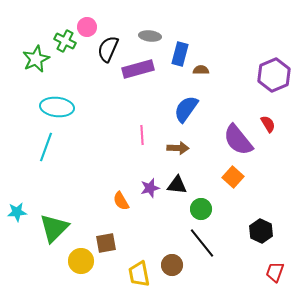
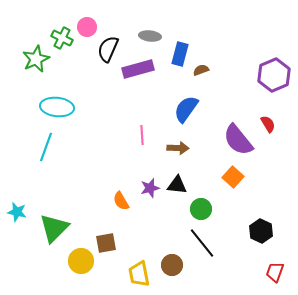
green cross: moved 3 px left, 3 px up
brown semicircle: rotated 21 degrees counterclockwise
cyan star: rotated 18 degrees clockwise
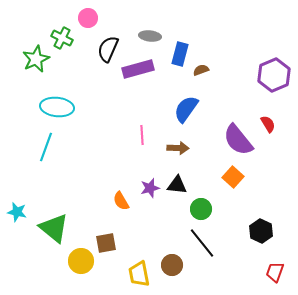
pink circle: moved 1 px right, 9 px up
green triangle: rotated 36 degrees counterclockwise
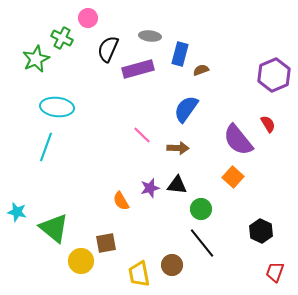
pink line: rotated 42 degrees counterclockwise
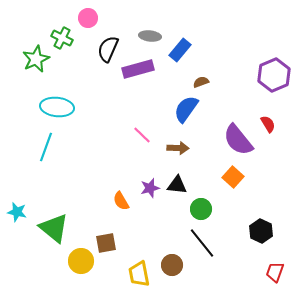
blue rectangle: moved 4 px up; rotated 25 degrees clockwise
brown semicircle: moved 12 px down
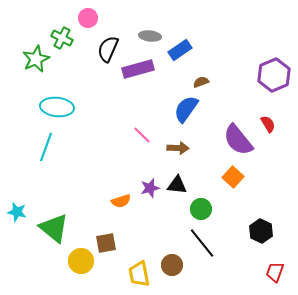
blue rectangle: rotated 15 degrees clockwise
orange semicircle: rotated 78 degrees counterclockwise
